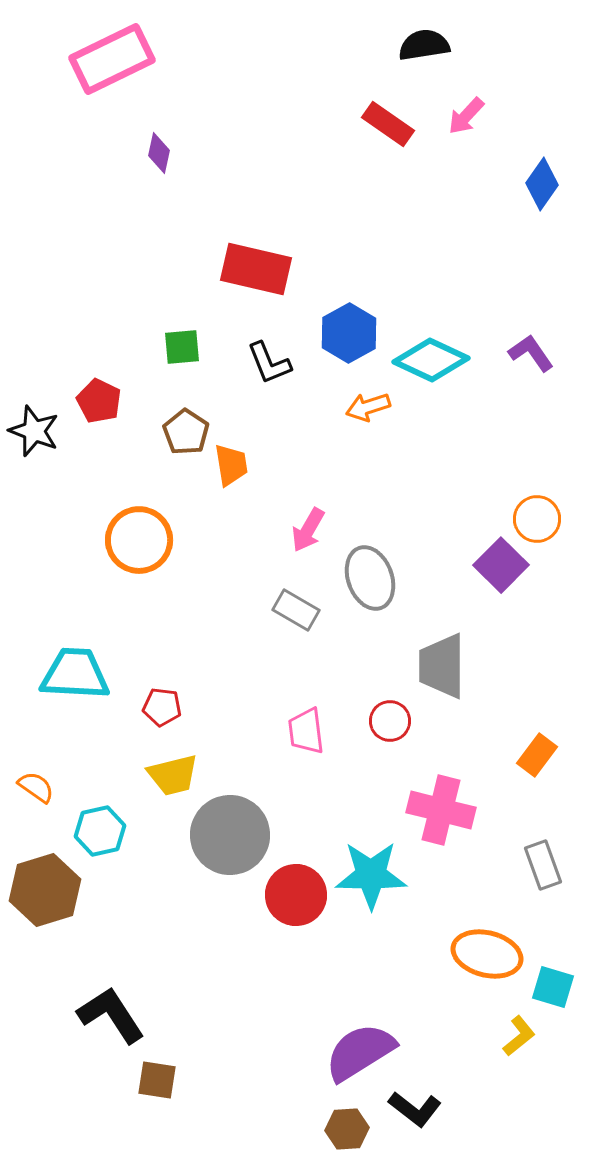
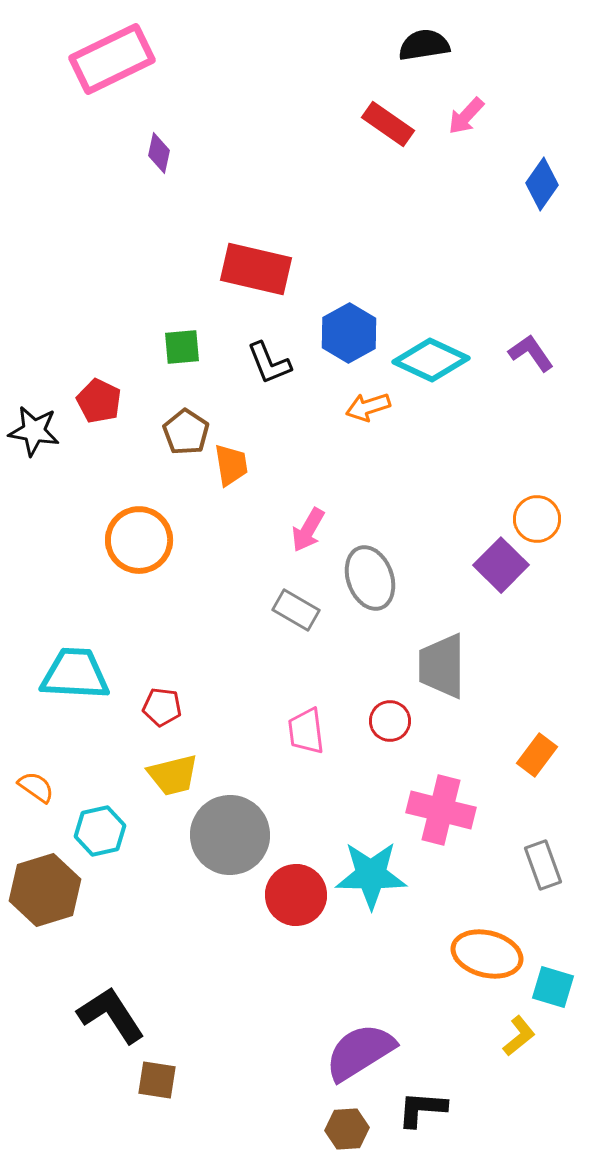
black star at (34, 431): rotated 12 degrees counterclockwise
black L-shape at (415, 1109): moved 7 px right; rotated 146 degrees clockwise
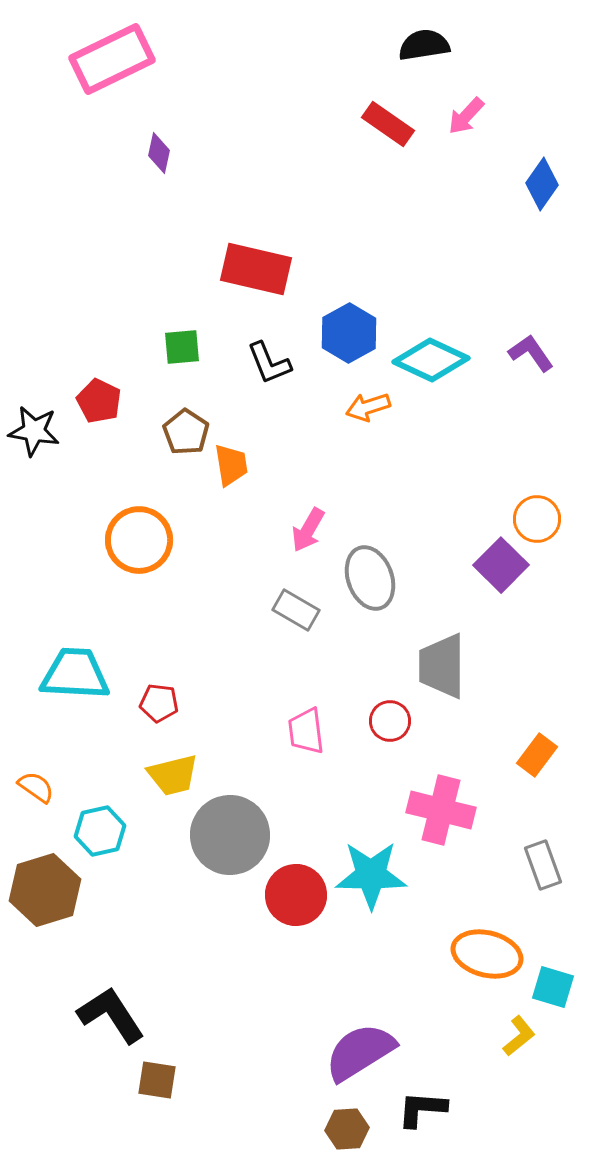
red pentagon at (162, 707): moved 3 px left, 4 px up
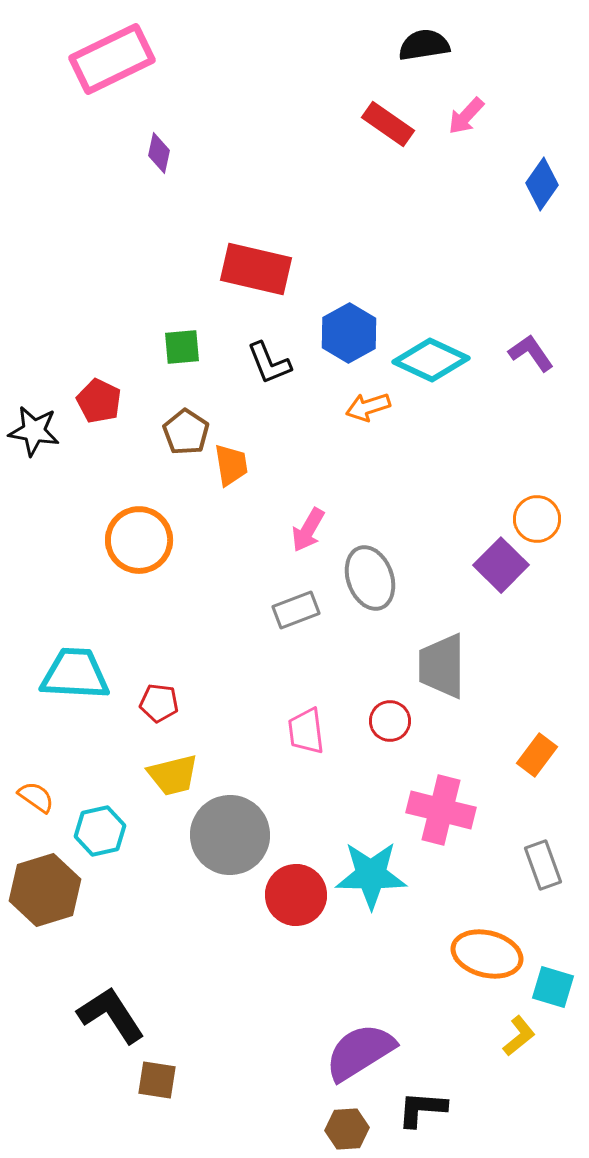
gray rectangle at (296, 610): rotated 51 degrees counterclockwise
orange semicircle at (36, 787): moved 10 px down
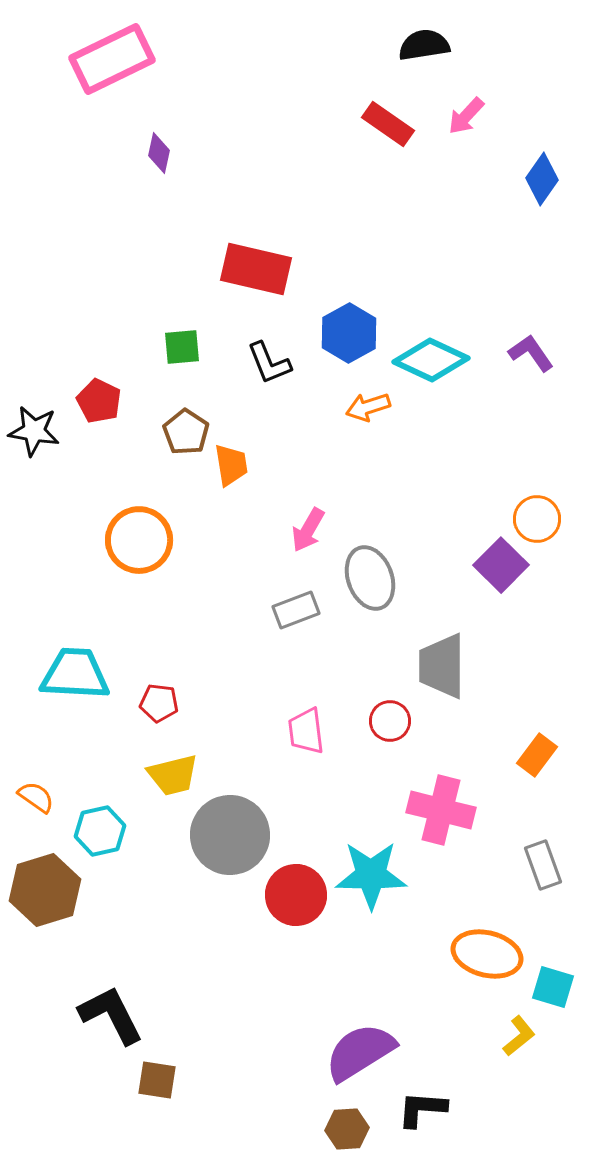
blue diamond at (542, 184): moved 5 px up
black L-shape at (111, 1015): rotated 6 degrees clockwise
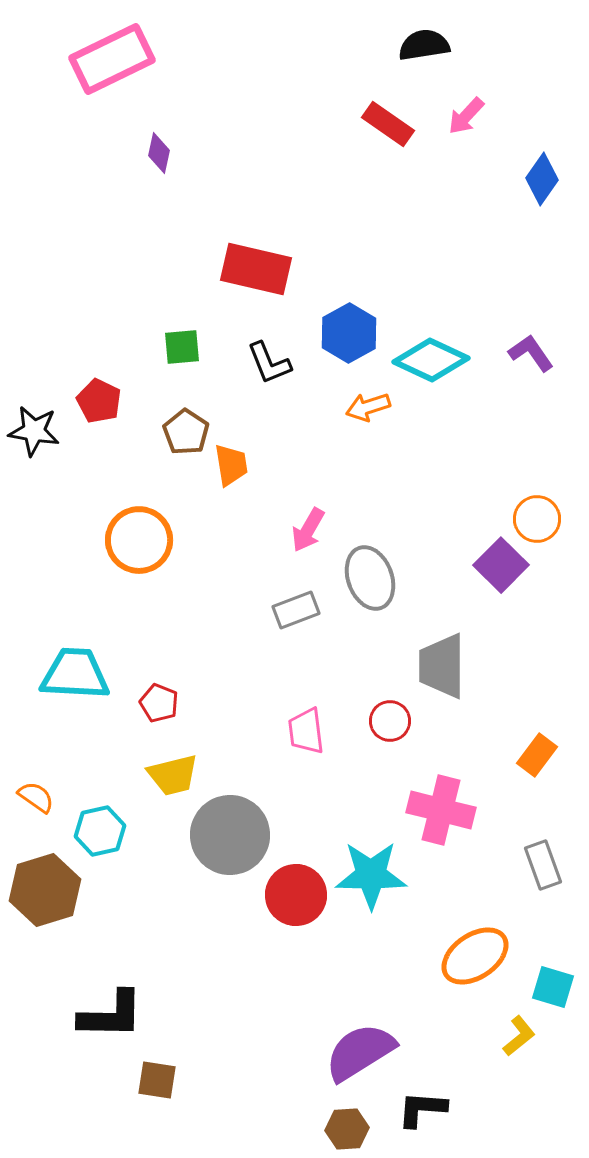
red pentagon at (159, 703): rotated 15 degrees clockwise
orange ellipse at (487, 954): moved 12 px left, 2 px down; rotated 48 degrees counterclockwise
black L-shape at (111, 1015): rotated 118 degrees clockwise
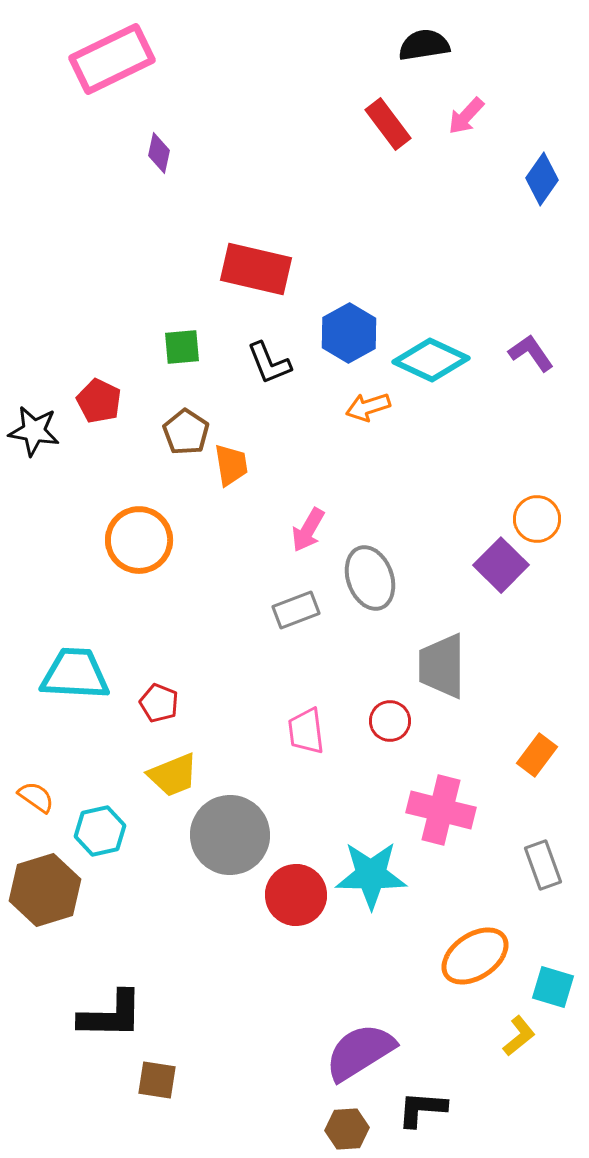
red rectangle at (388, 124): rotated 18 degrees clockwise
yellow trapezoid at (173, 775): rotated 8 degrees counterclockwise
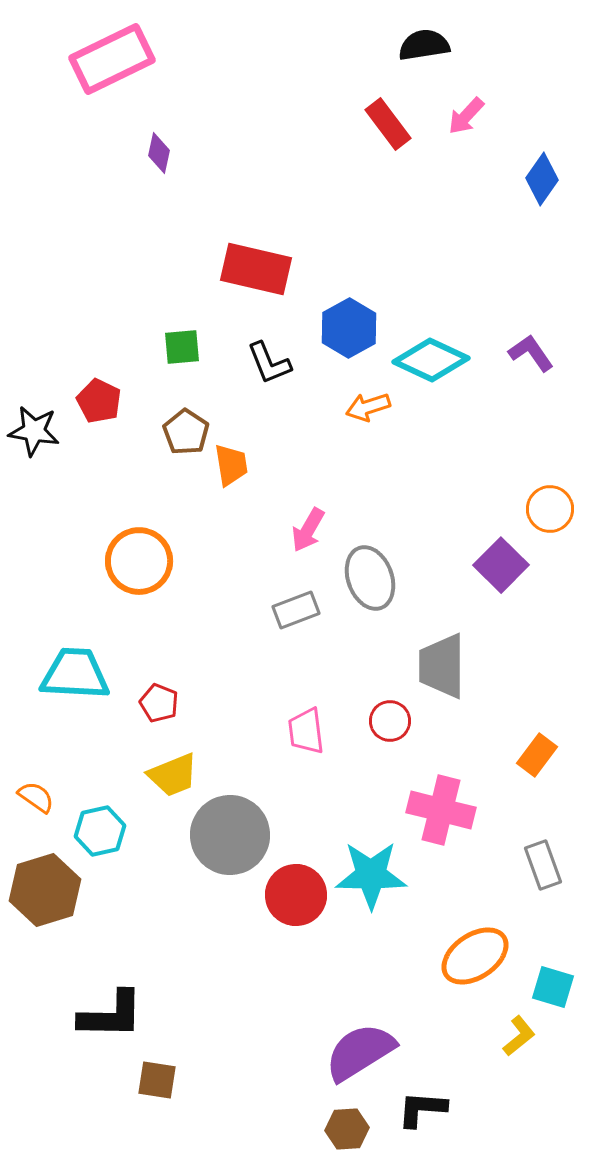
blue hexagon at (349, 333): moved 5 px up
orange circle at (537, 519): moved 13 px right, 10 px up
orange circle at (139, 540): moved 21 px down
